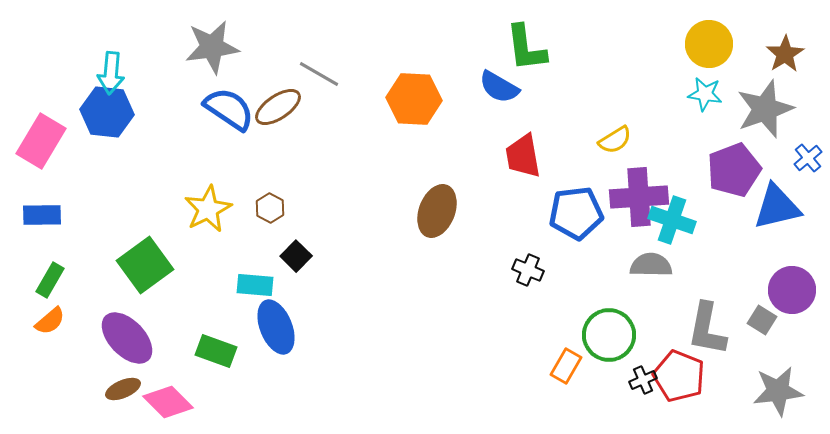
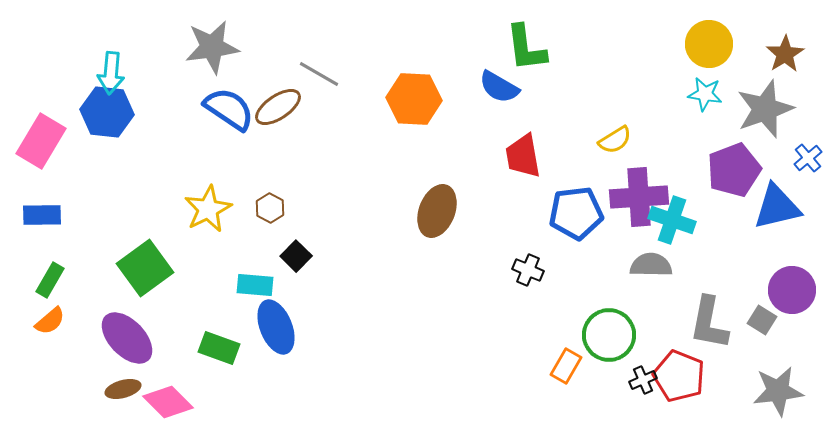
green square at (145, 265): moved 3 px down
gray L-shape at (707, 329): moved 2 px right, 6 px up
green rectangle at (216, 351): moved 3 px right, 3 px up
brown ellipse at (123, 389): rotated 8 degrees clockwise
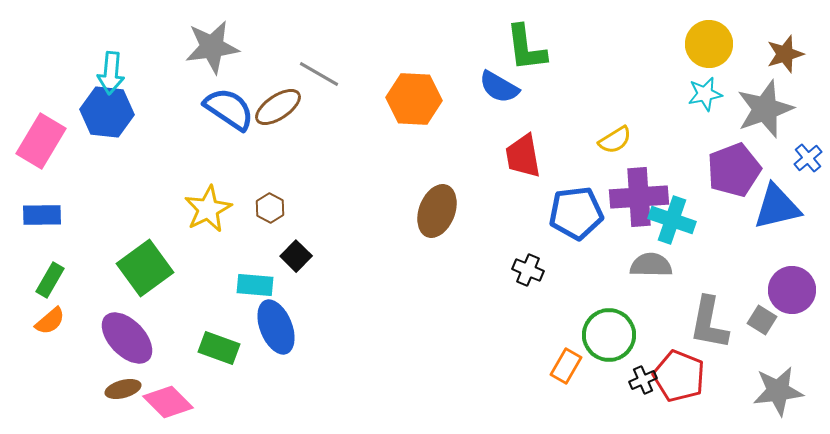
brown star at (785, 54): rotated 15 degrees clockwise
cyan star at (705, 94): rotated 20 degrees counterclockwise
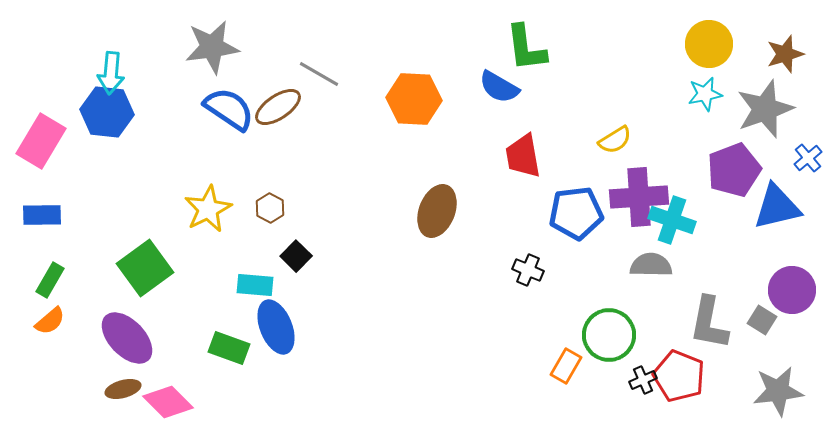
green rectangle at (219, 348): moved 10 px right
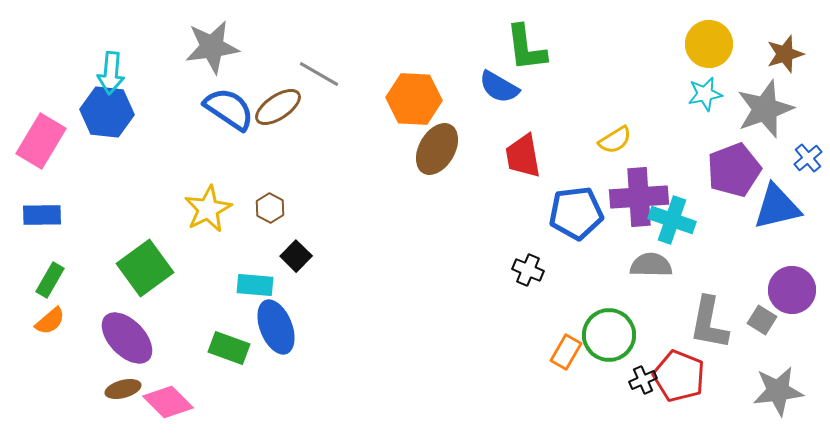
brown ellipse at (437, 211): moved 62 px up; rotated 9 degrees clockwise
orange rectangle at (566, 366): moved 14 px up
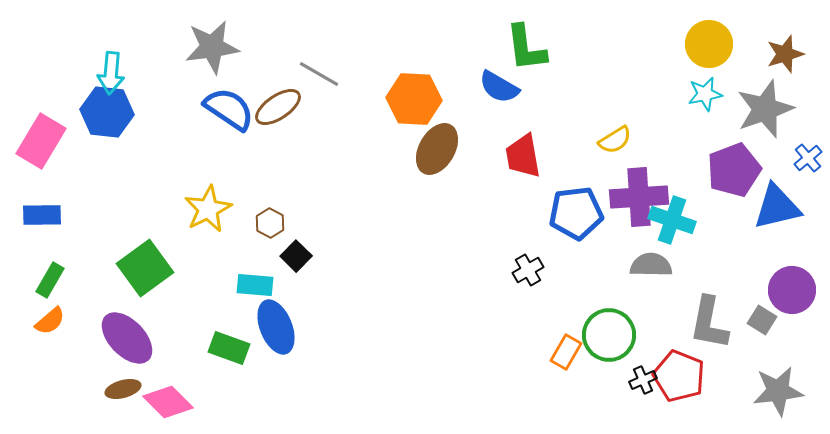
brown hexagon at (270, 208): moved 15 px down
black cross at (528, 270): rotated 36 degrees clockwise
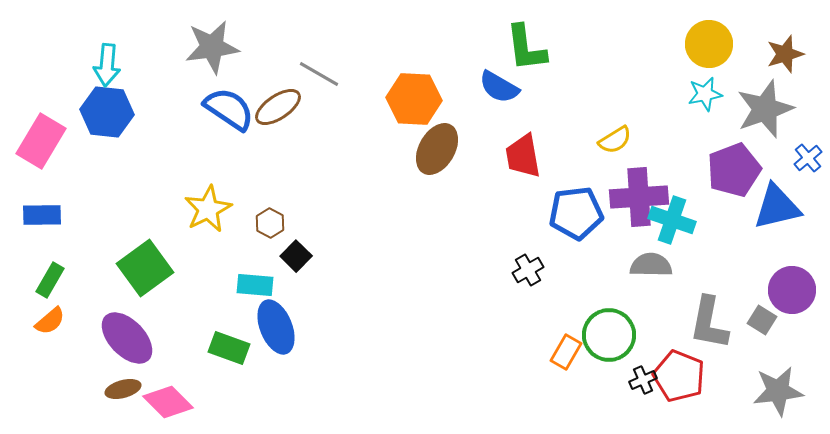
cyan arrow at (111, 73): moved 4 px left, 8 px up
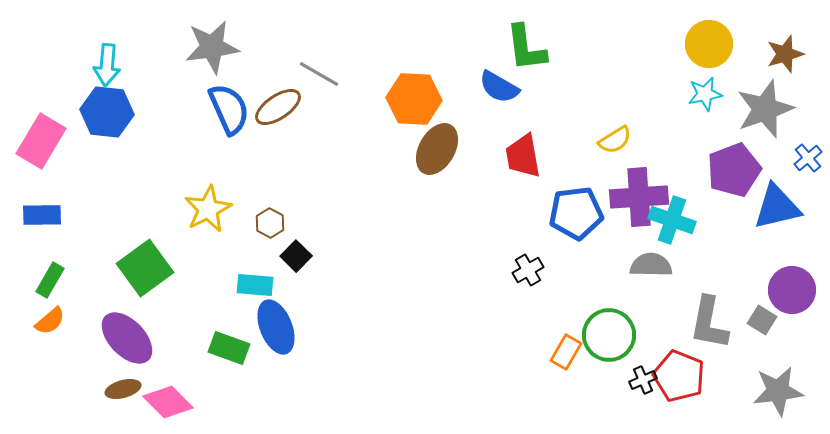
blue semicircle at (229, 109): rotated 32 degrees clockwise
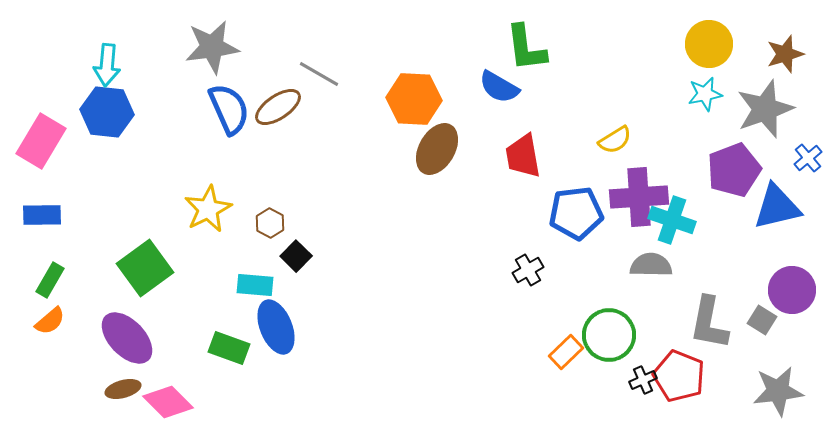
orange rectangle at (566, 352): rotated 16 degrees clockwise
